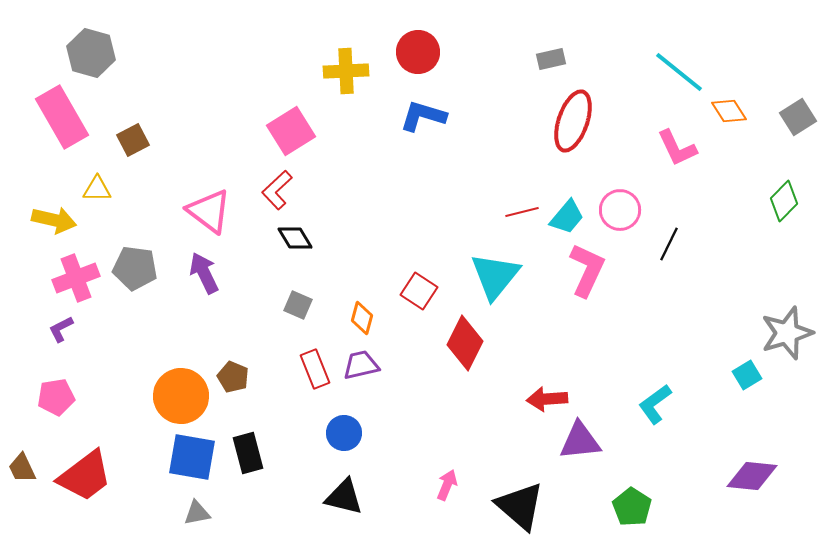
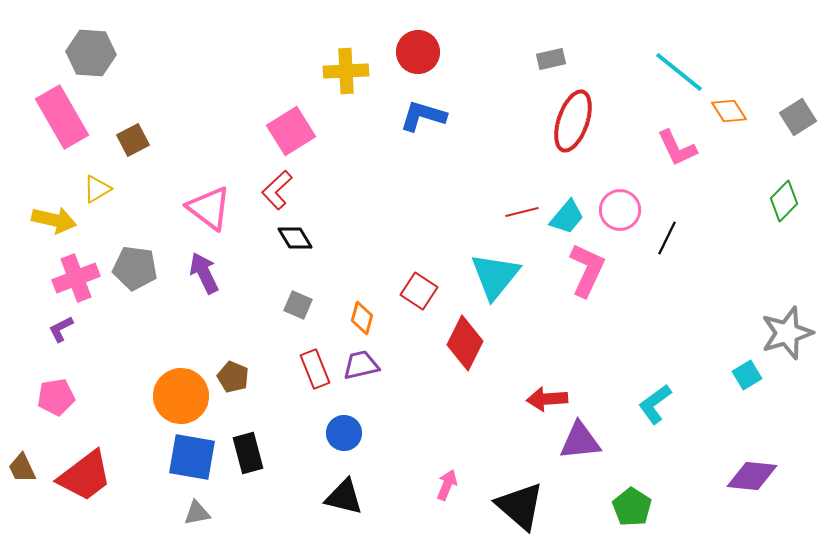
gray hexagon at (91, 53): rotated 12 degrees counterclockwise
yellow triangle at (97, 189): rotated 32 degrees counterclockwise
pink triangle at (209, 211): moved 3 px up
black line at (669, 244): moved 2 px left, 6 px up
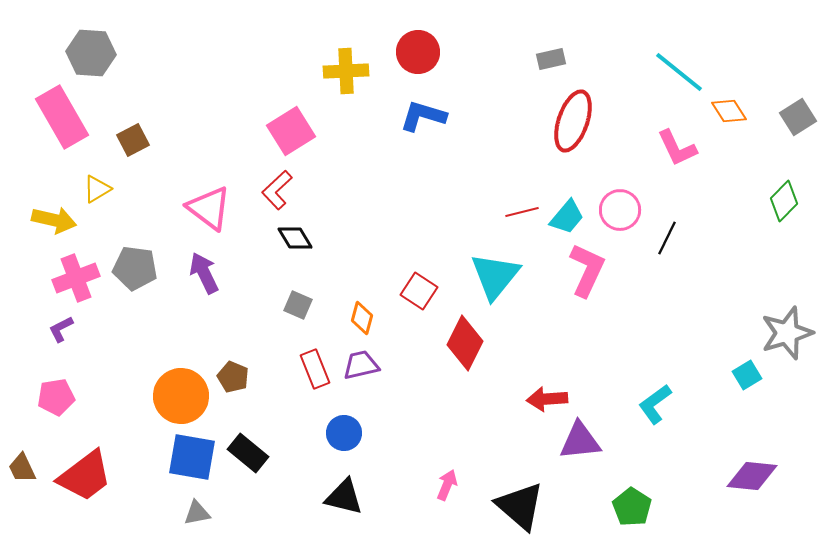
black rectangle at (248, 453): rotated 36 degrees counterclockwise
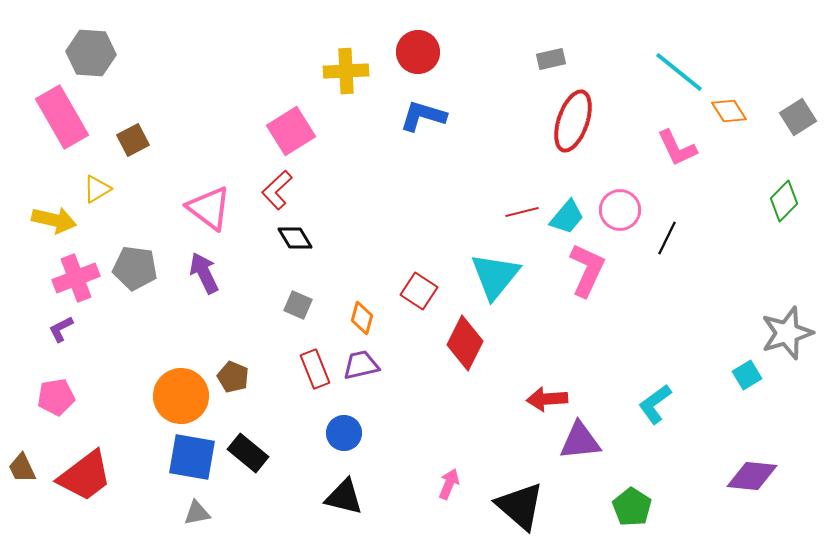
pink arrow at (447, 485): moved 2 px right, 1 px up
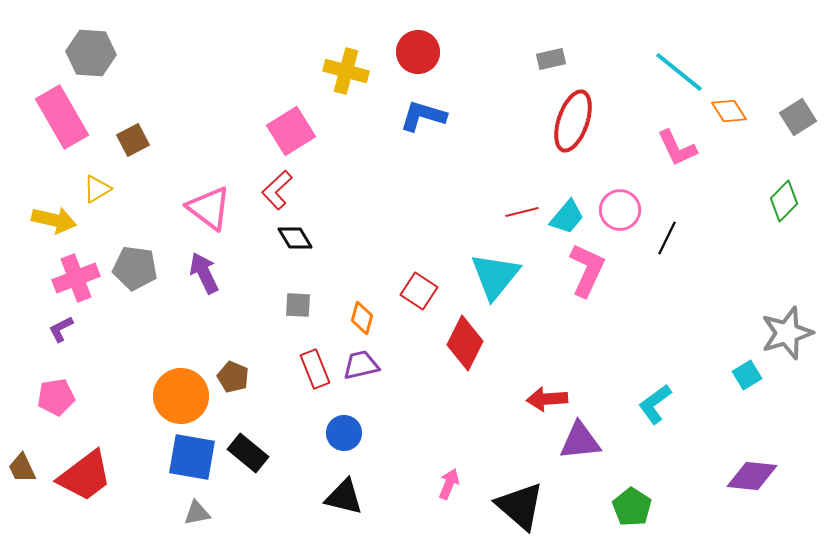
yellow cross at (346, 71): rotated 18 degrees clockwise
gray square at (298, 305): rotated 20 degrees counterclockwise
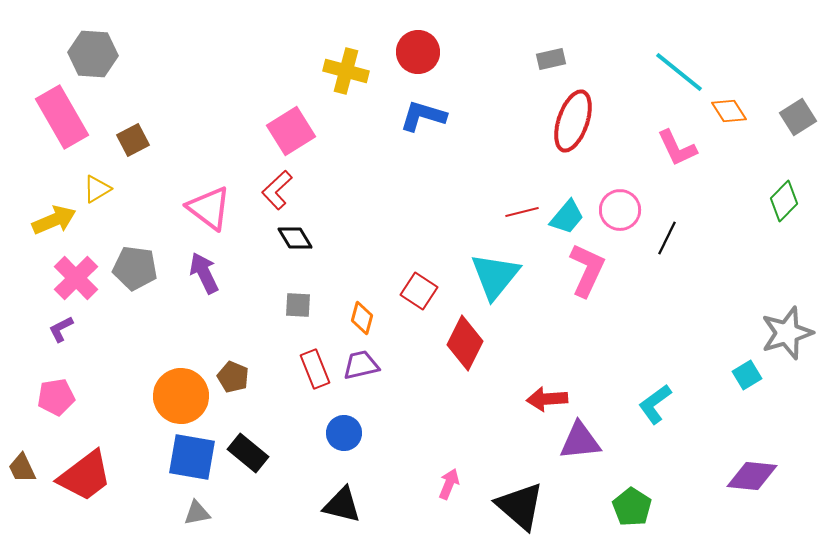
gray hexagon at (91, 53): moved 2 px right, 1 px down
yellow arrow at (54, 220): rotated 36 degrees counterclockwise
pink cross at (76, 278): rotated 24 degrees counterclockwise
black triangle at (344, 497): moved 2 px left, 8 px down
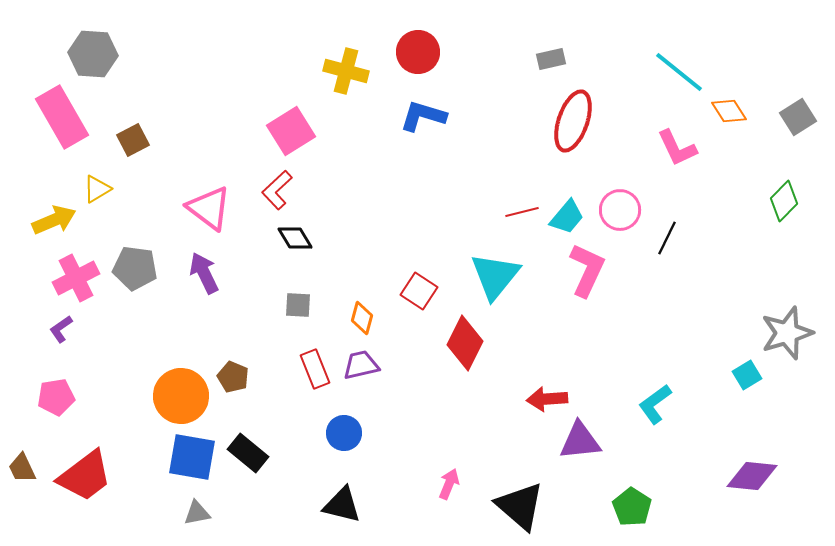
pink cross at (76, 278): rotated 18 degrees clockwise
purple L-shape at (61, 329): rotated 8 degrees counterclockwise
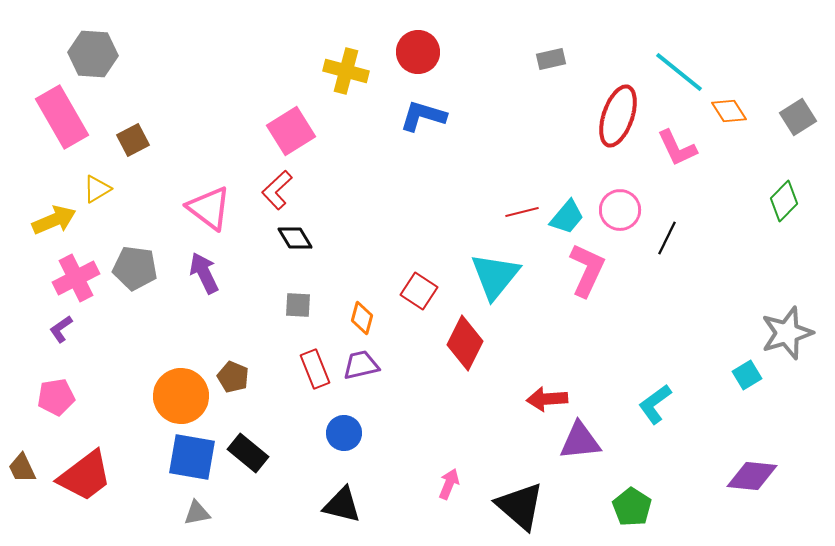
red ellipse at (573, 121): moved 45 px right, 5 px up
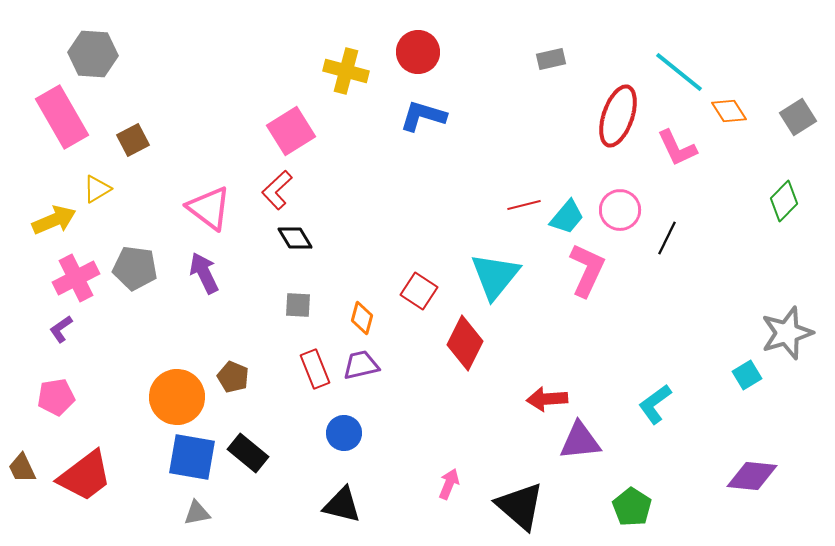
red line at (522, 212): moved 2 px right, 7 px up
orange circle at (181, 396): moved 4 px left, 1 px down
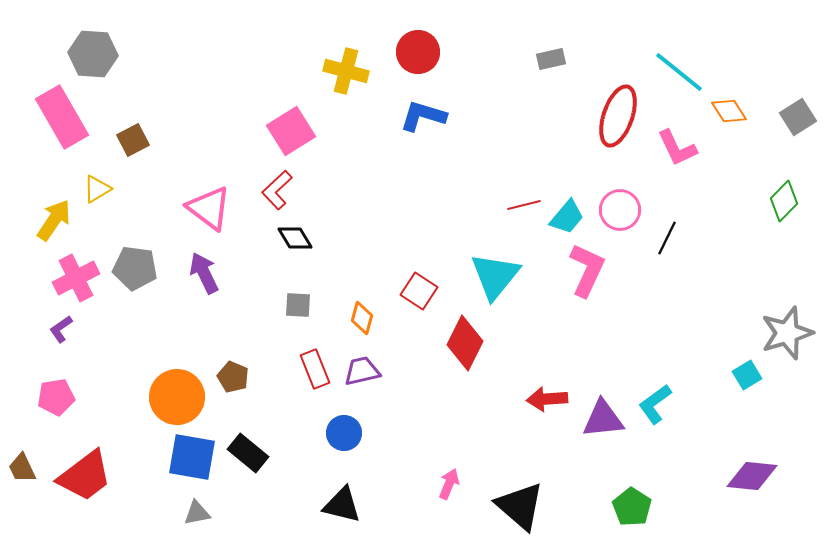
yellow arrow at (54, 220): rotated 33 degrees counterclockwise
purple trapezoid at (361, 365): moved 1 px right, 6 px down
purple triangle at (580, 441): moved 23 px right, 22 px up
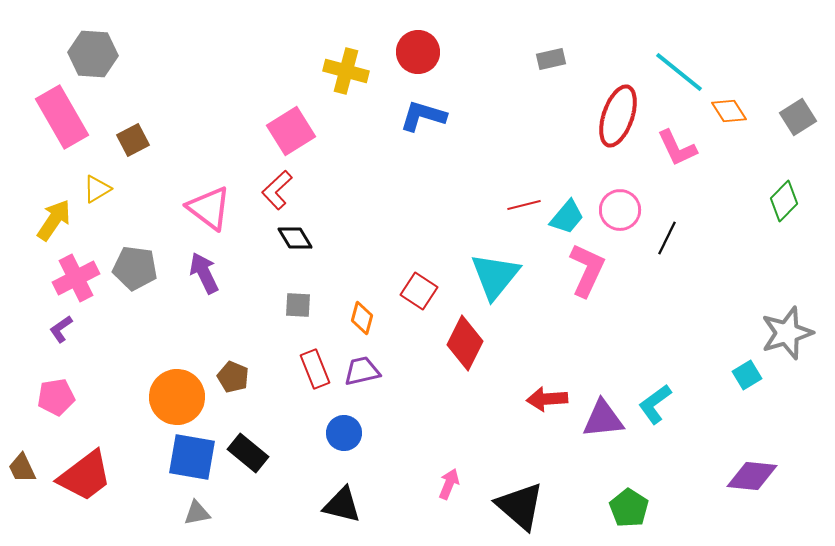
green pentagon at (632, 507): moved 3 px left, 1 px down
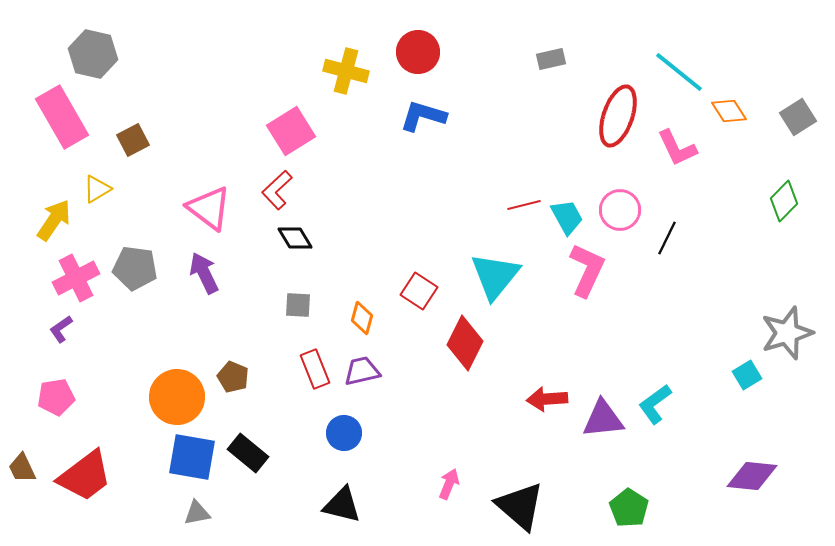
gray hexagon at (93, 54): rotated 9 degrees clockwise
cyan trapezoid at (567, 217): rotated 69 degrees counterclockwise
